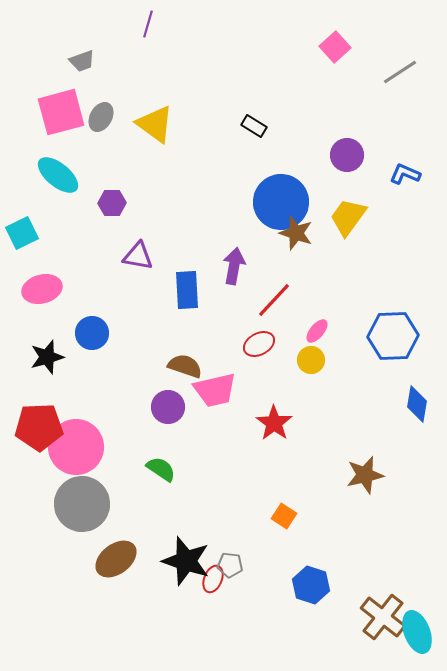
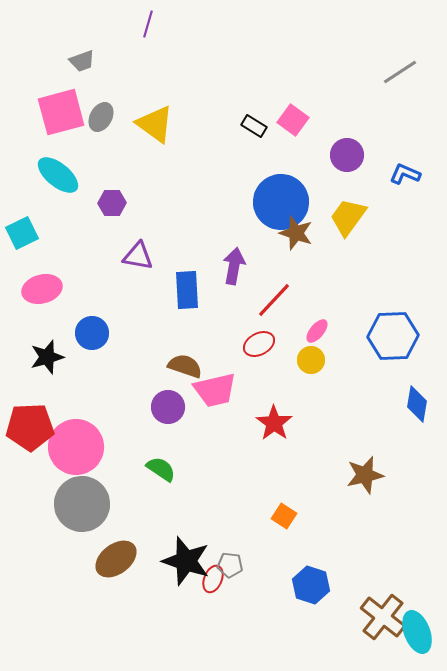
pink square at (335, 47): moved 42 px left, 73 px down; rotated 12 degrees counterclockwise
red pentagon at (39, 427): moved 9 px left
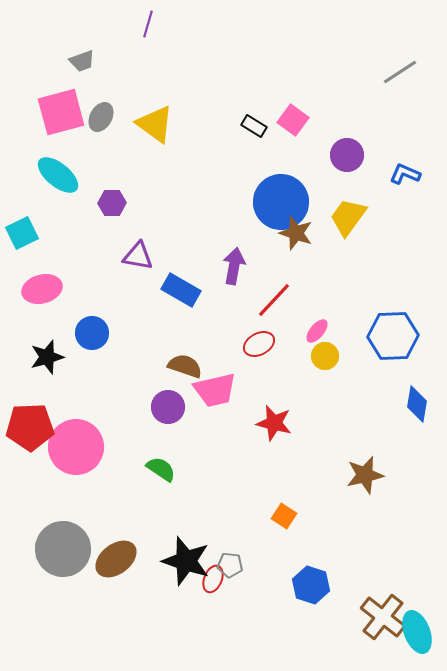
blue rectangle at (187, 290): moved 6 px left; rotated 57 degrees counterclockwise
yellow circle at (311, 360): moved 14 px right, 4 px up
red star at (274, 423): rotated 21 degrees counterclockwise
gray circle at (82, 504): moved 19 px left, 45 px down
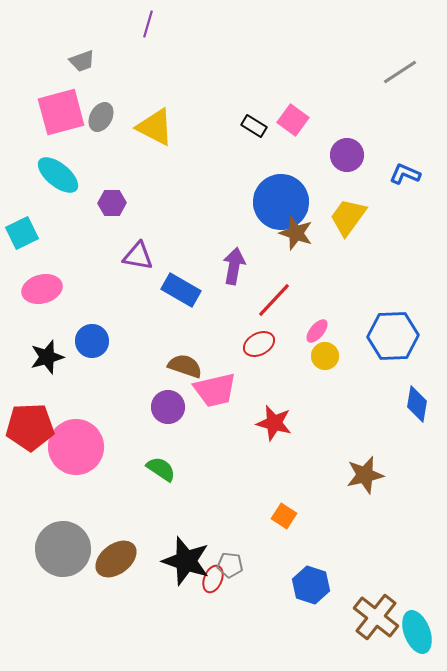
yellow triangle at (155, 124): moved 3 px down; rotated 9 degrees counterclockwise
blue circle at (92, 333): moved 8 px down
brown cross at (383, 617): moved 7 px left
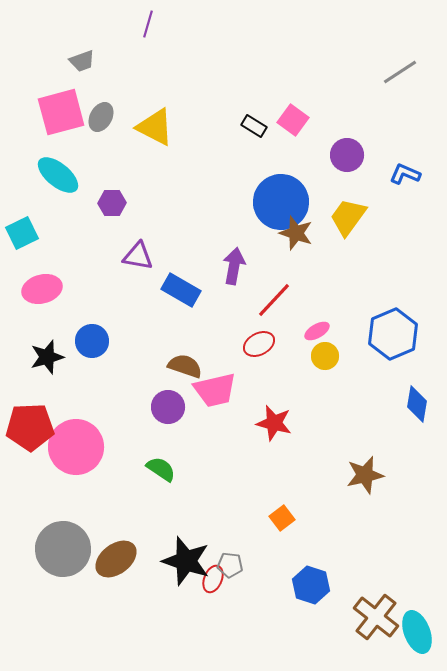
pink ellipse at (317, 331): rotated 20 degrees clockwise
blue hexagon at (393, 336): moved 2 px up; rotated 21 degrees counterclockwise
orange square at (284, 516): moved 2 px left, 2 px down; rotated 20 degrees clockwise
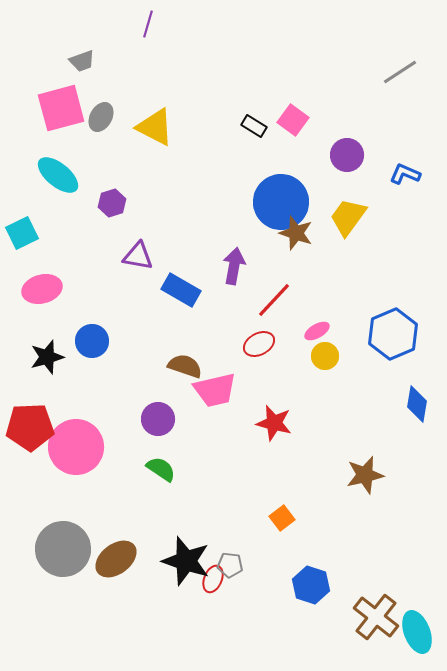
pink square at (61, 112): moved 4 px up
purple hexagon at (112, 203): rotated 16 degrees counterclockwise
purple circle at (168, 407): moved 10 px left, 12 px down
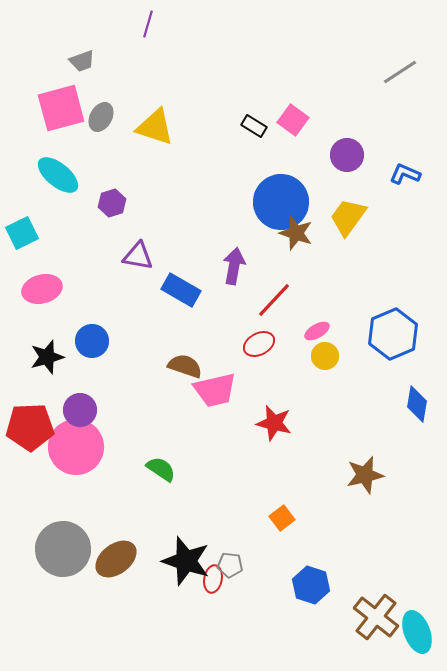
yellow triangle at (155, 127): rotated 9 degrees counterclockwise
purple circle at (158, 419): moved 78 px left, 9 px up
red ellipse at (213, 579): rotated 12 degrees counterclockwise
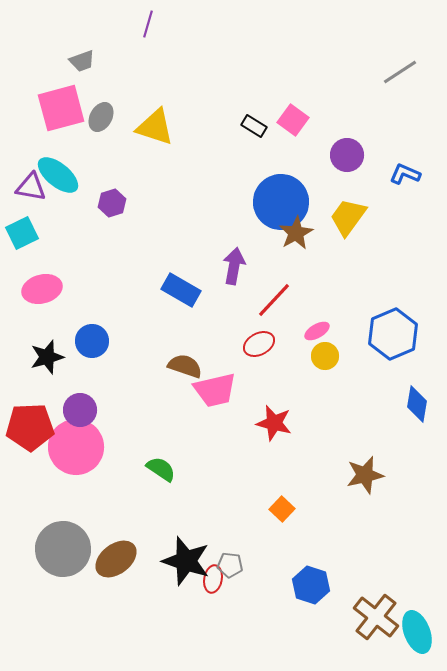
brown star at (296, 233): rotated 24 degrees clockwise
purple triangle at (138, 256): moved 107 px left, 69 px up
orange square at (282, 518): moved 9 px up; rotated 10 degrees counterclockwise
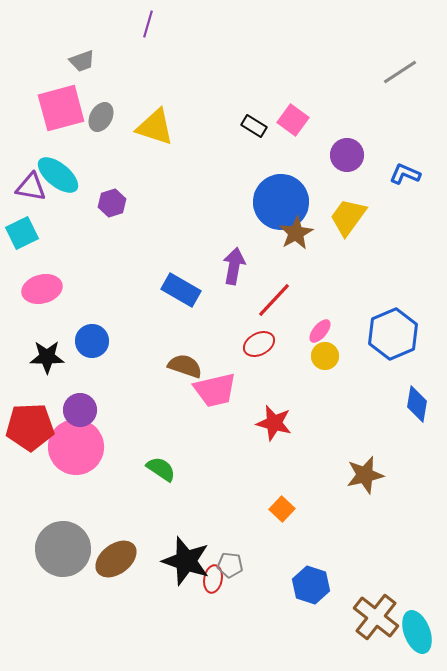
pink ellipse at (317, 331): moved 3 px right; rotated 20 degrees counterclockwise
black star at (47, 357): rotated 16 degrees clockwise
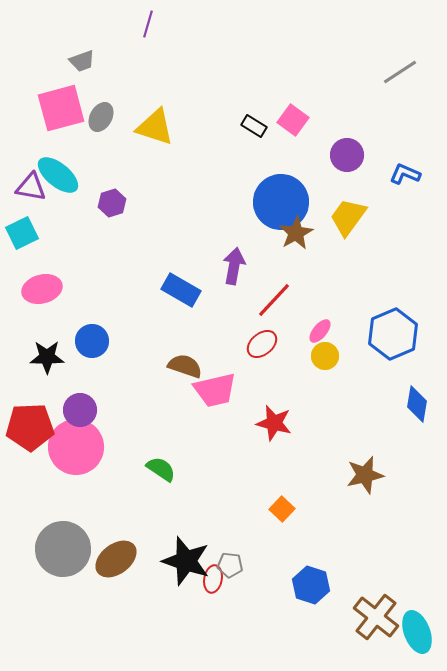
red ellipse at (259, 344): moved 3 px right; rotated 12 degrees counterclockwise
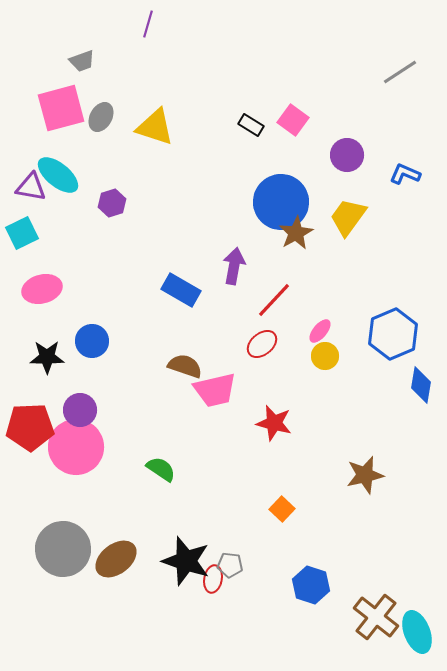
black rectangle at (254, 126): moved 3 px left, 1 px up
blue diamond at (417, 404): moved 4 px right, 19 px up
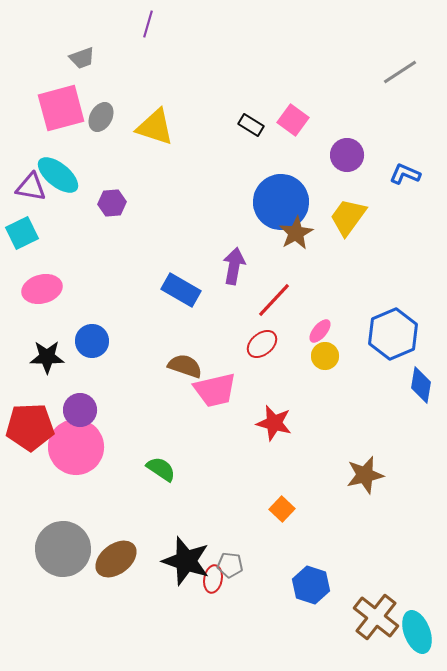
gray trapezoid at (82, 61): moved 3 px up
purple hexagon at (112, 203): rotated 12 degrees clockwise
